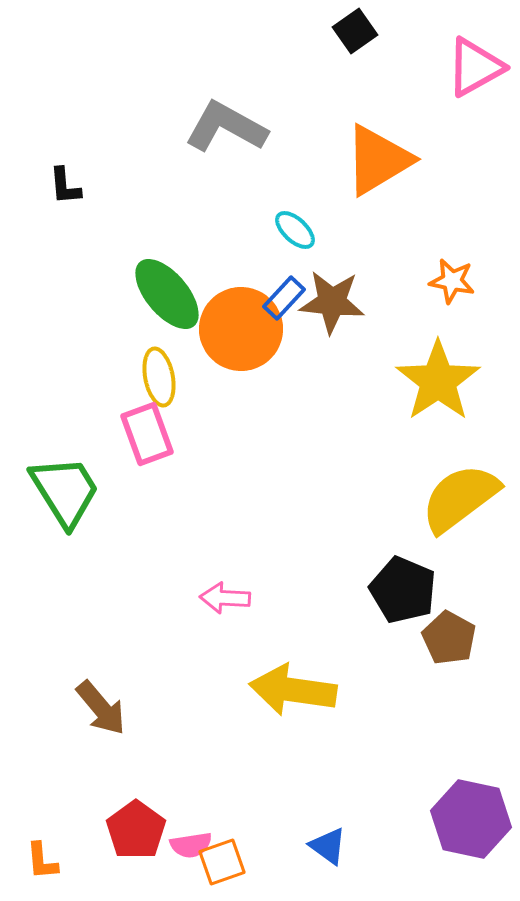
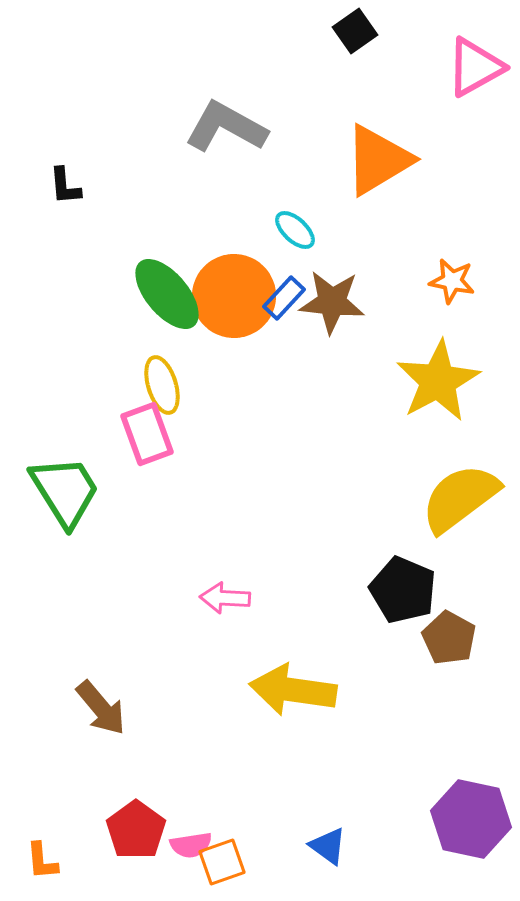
orange circle: moved 7 px left, 33 px up
yellow ellipse: moved 3 px right, 8 px down; rotated 6 degrees counterclockwise
yellow star: rotated 6 degrees clockwise
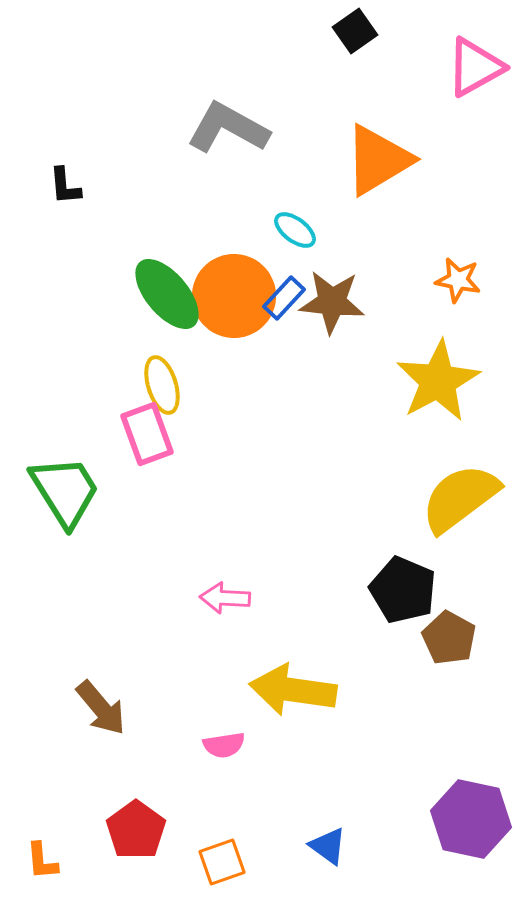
gray L-shape: moved 2 px right, 1 px down
cyan ellipse: rotated 6 degrees counterclockwise
orange star: moved 6 px right, 1 px up
pink semicircle: moved 33 px right, 100 px up
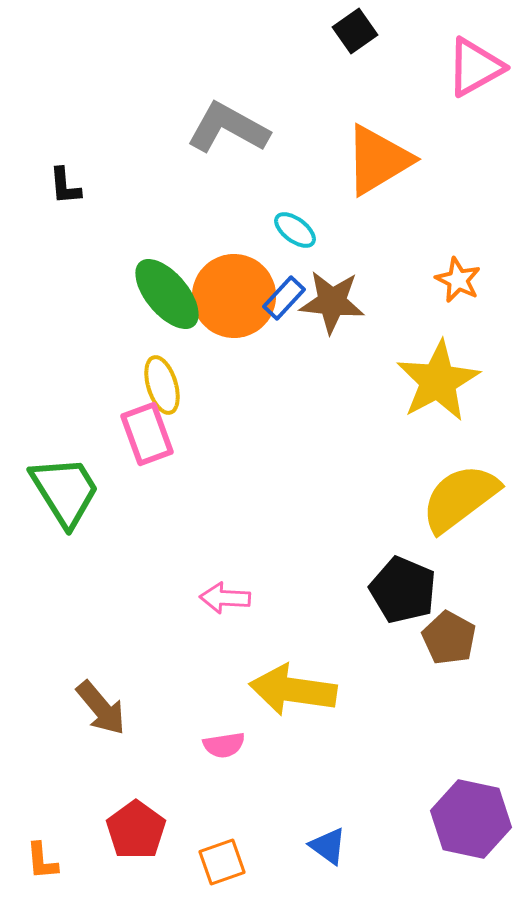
orange star: rotated 15 degrees clockwise
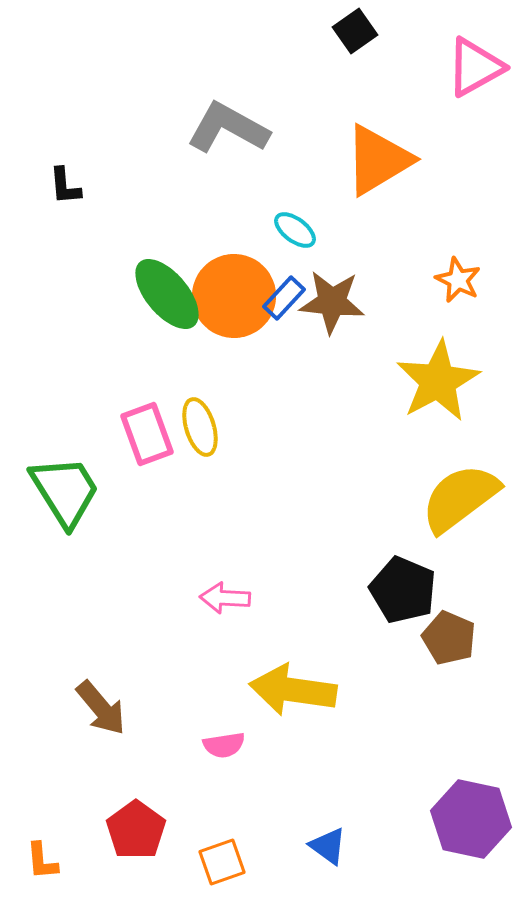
yellow ellipse: moved 38 px right, 42 px down
brown pentagon: rotated 6 degrees counterclockwise
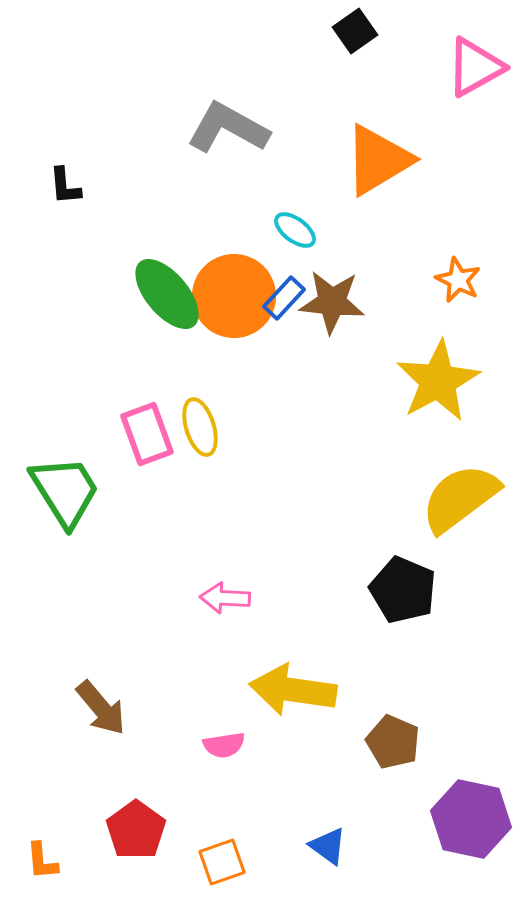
brown pentagon: moved 56 px left, 104 px down
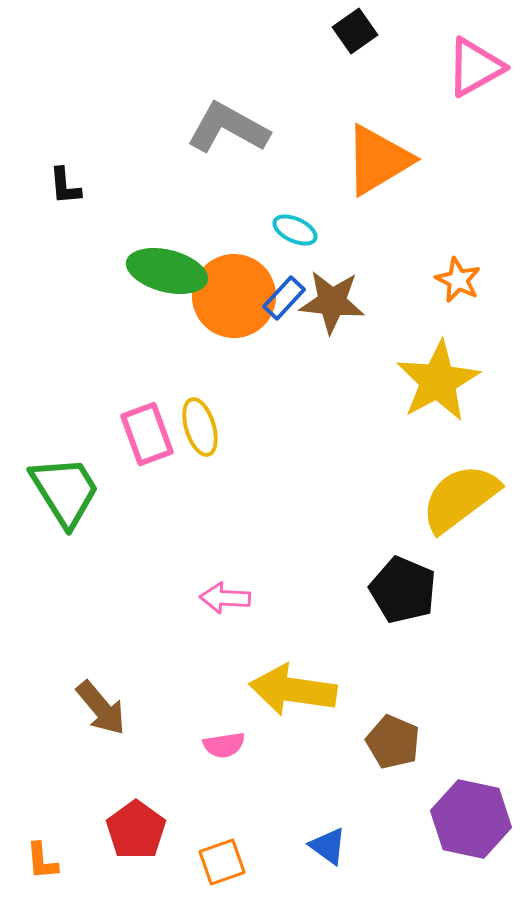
cyan ellipse: rotated 12 degrees counterclockwise
green ellipse: moved 23 px up; rotated 36 degrees counterclockwise
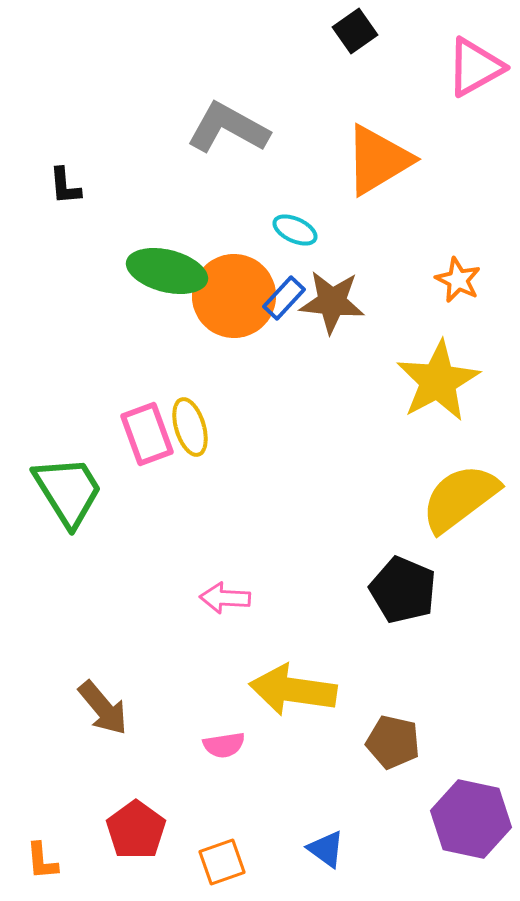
yellow ellipse: moved 10 px left
green trapezoid: moved 3 px right
brown arrow: moved 2 px right
brown pentagon: rotated 10 degrees counterclockwise
blue triangle: moved 2 px left, 3 px down
